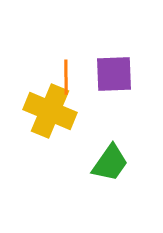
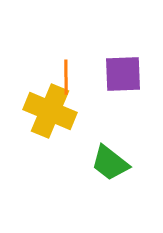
purple square: moved 9 px right
green trapezoid: rotated 93 degrees clockwise
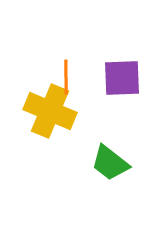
purple square: moved 1 px left, 4 px down
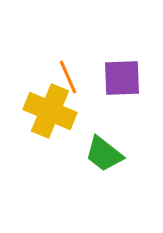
orange line: moved 2 px right; rotated 24 degrees counterclockwise
green trapezoid: moved 6 px left, 9 px up
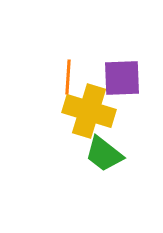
orange line: rotated 28 degrees clockwise
yellow cross: moved 39 px right; rotated 6 degrees counterclockwise
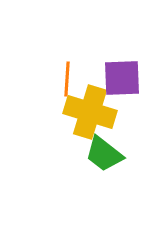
orange line: moved 1 px left, 2 px down
yellow cross: moved 1 px right, 1 px down
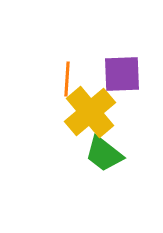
purple square: moved 4 px up
yellow cross: rotated 33 degrees clockwise
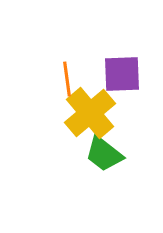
orange line: rotated 12 degrees counterclockwise
yellow cross: moved 1 px down
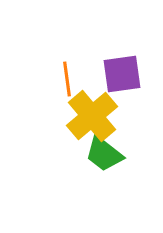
purple square: rotated 6 degrees counterclockwise
yellow cross: moved 2 px right, 3 px down
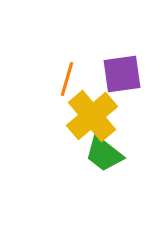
orange line: rotated 24 degrees clockwise
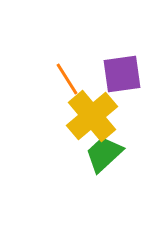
orange line: rotated 48 degrees counterclockwise
green trapezoid: rotated 99 degrees clockwise
